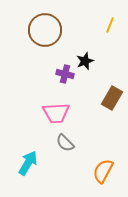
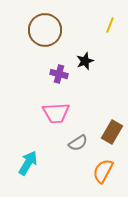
purple cross: moved 6 px left
brown rectangle: moved 34 px down
gray semicircle: moved 13 px right; rotated 78 degrees counterclockwise
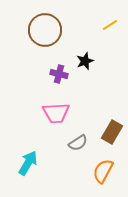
yellow line: rotated 35 degrees clockwise
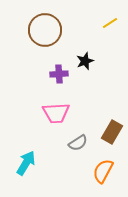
yellow line: moved 2 px up
purple cross: rotated 18 degrees counterclockwise
cyan arrow: moved 2 px left
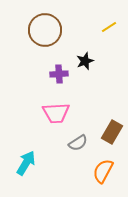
yellow line: moved 1 px left, 4 px down
